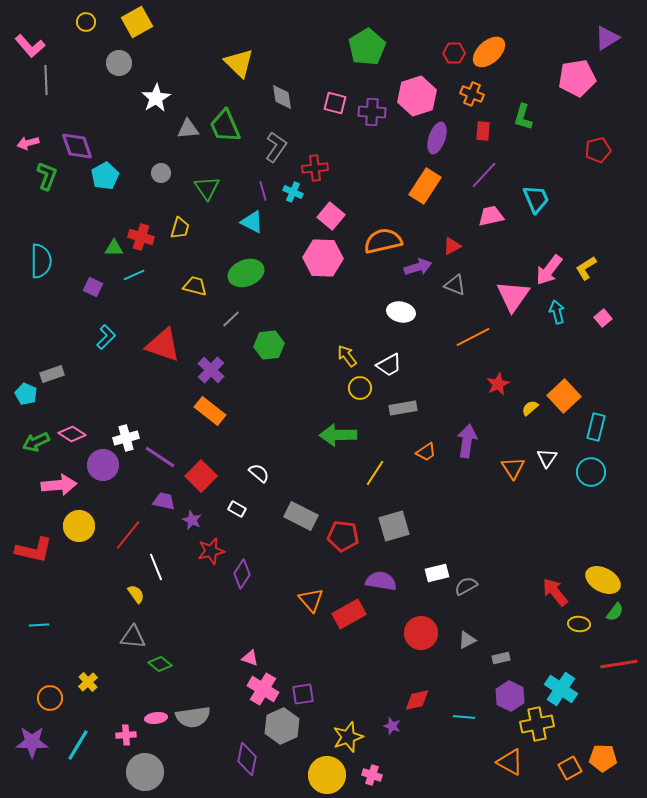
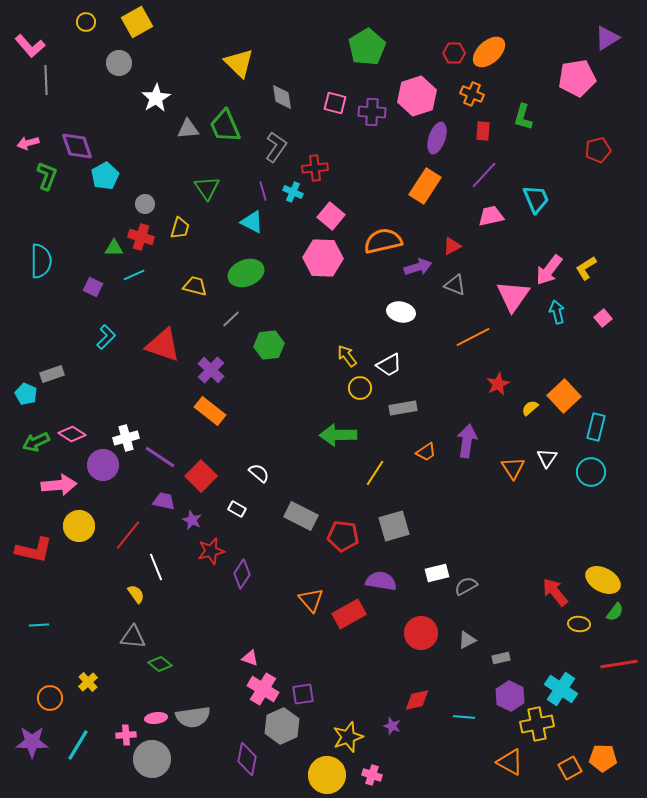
gray circle at (161, 173): moved 16 px left, 31 px down
gray circle at (145, 772): moved 7 px right, 13 px up
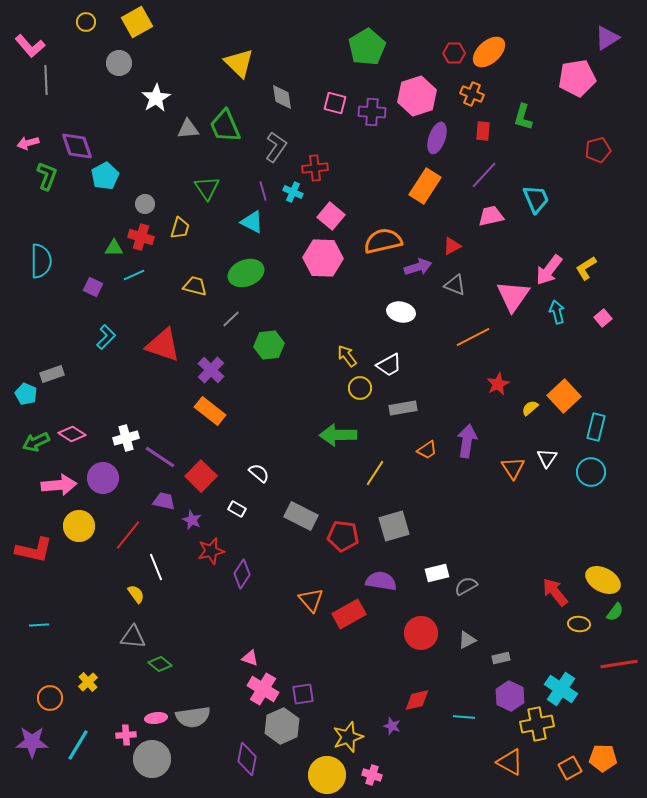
orange trapezoid at (426, 452): moved 1 px right, 2 px up
purple circle at (103, 465): moved 13 px down
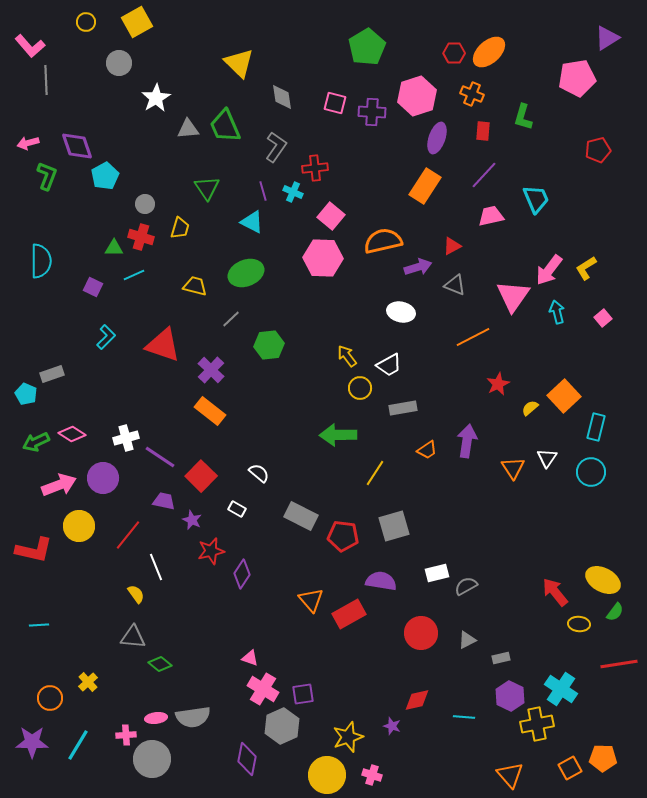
pink arrow at (59, 485): rotated 16 degrees counterclockwise
orange triangle at (510, 762): moved 13 px down; rotated 20 degrees clockwise
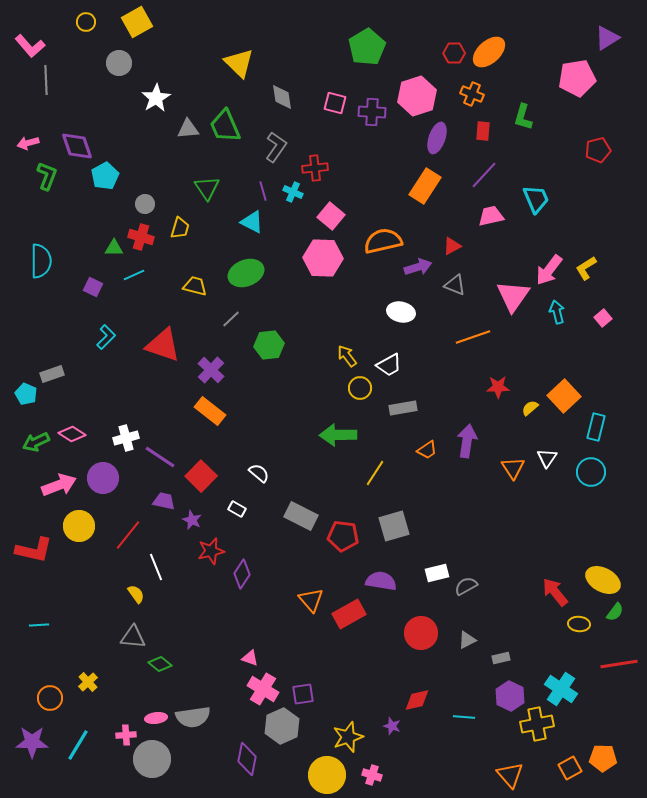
orange line at (473, 337): rotated 8 degrees clockwise
red star at (498, 384): moved 3 px down; rotated 25 degrees clockwise
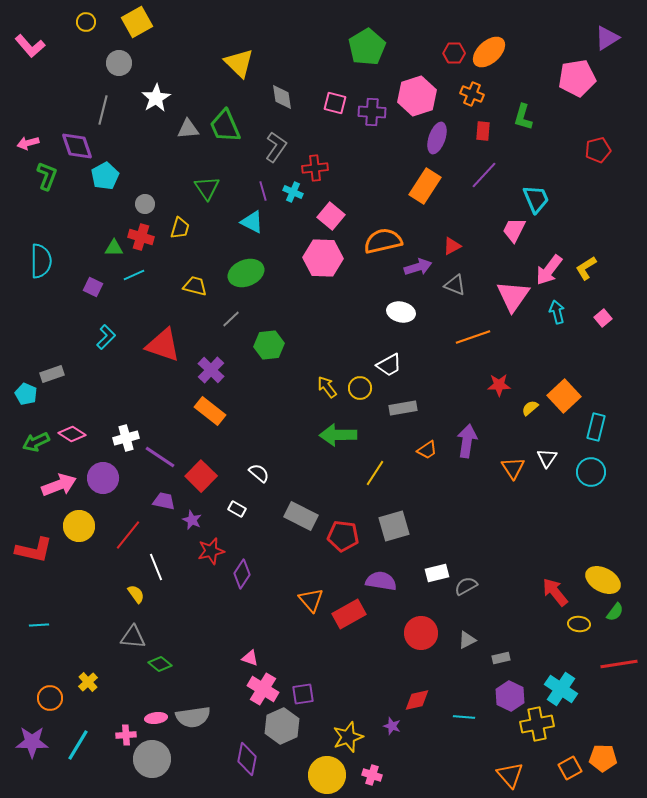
gray line at (46, 80): moved 57 px right, 30 px down; rotated 16 degrees clockwise
pink trapezoid at (491, 216): moved 23 px right, 14 px down; rotated 52 degrees counterclockwise
yellow arrow at (347, 356): moved 20 px left, 31 px down
red star at (498, 387): moved 1 px right, 2 px up
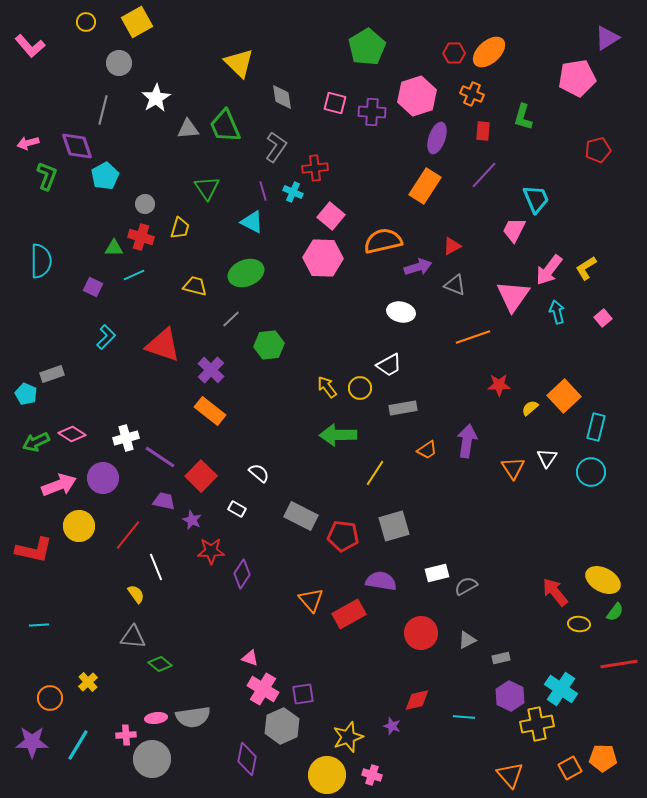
red star at (211, 551): rotated 12 degrees clockwise
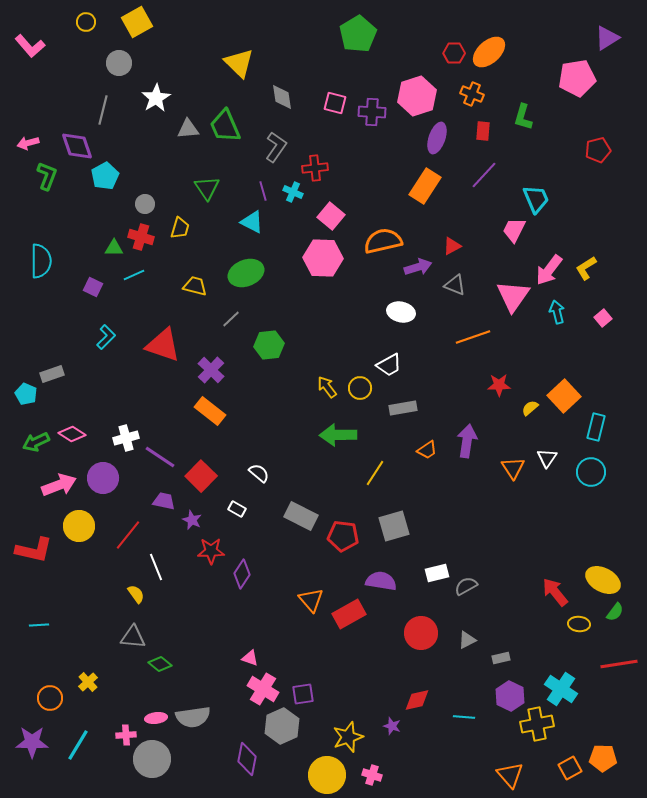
green pentagon at (367, 47): moved 9 px left, 13 px up
